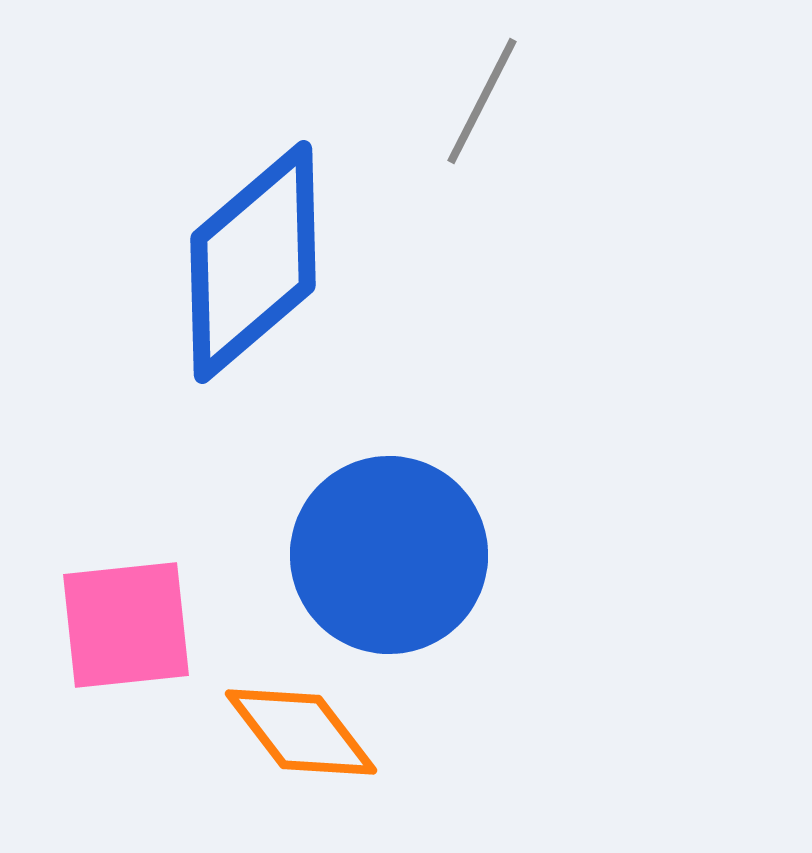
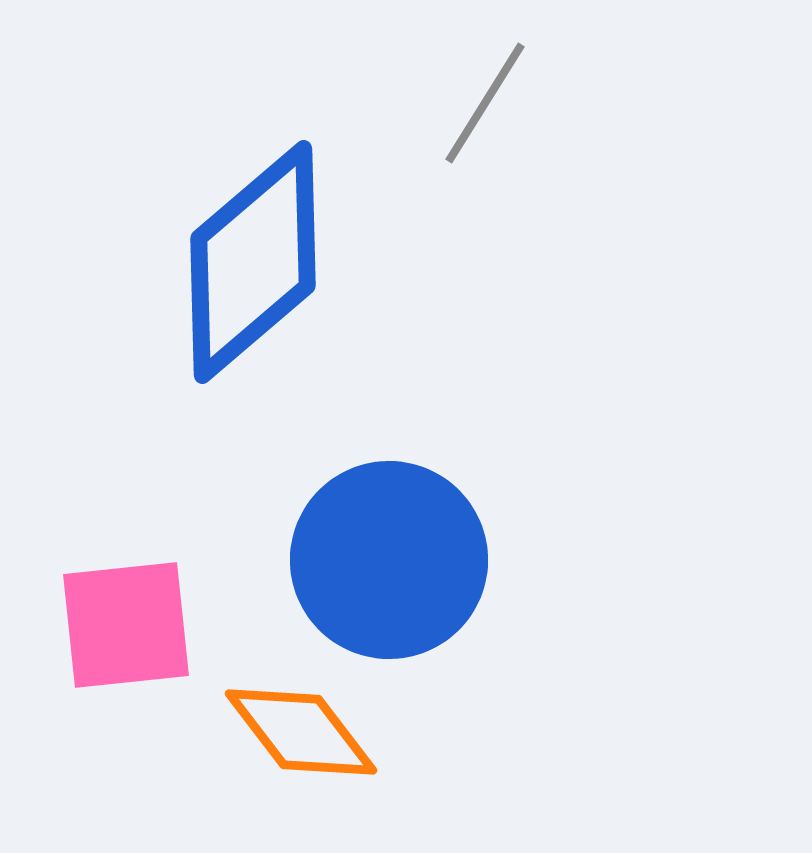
gray line: moved 3 px right, 2 px down; rotated 5 degrees clockwise
blue circle: moved 5 px down
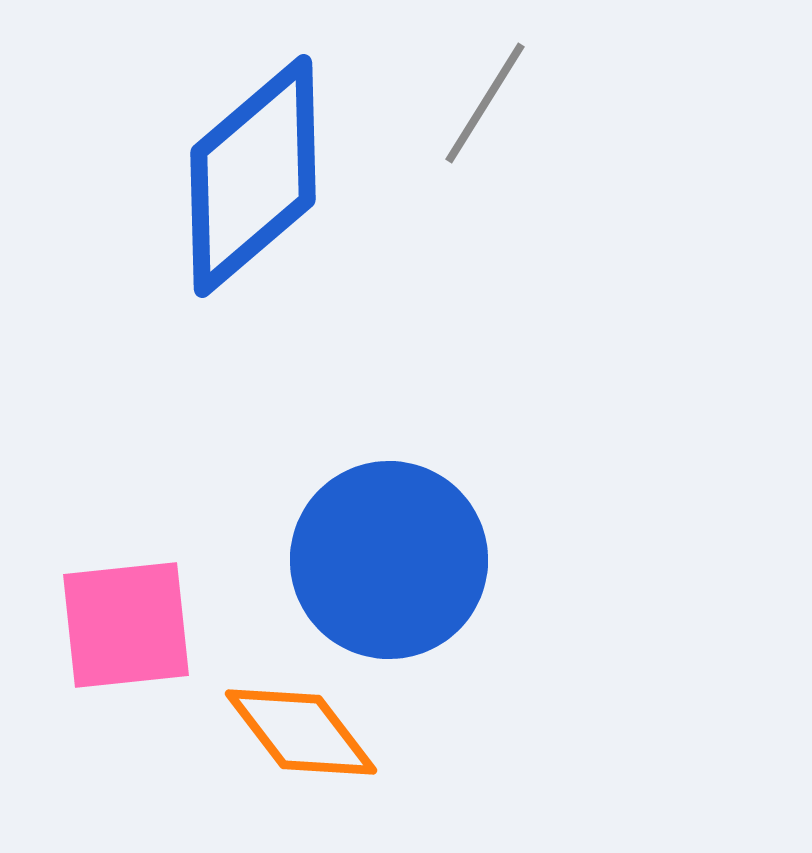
blue diamond: moved 86 px up
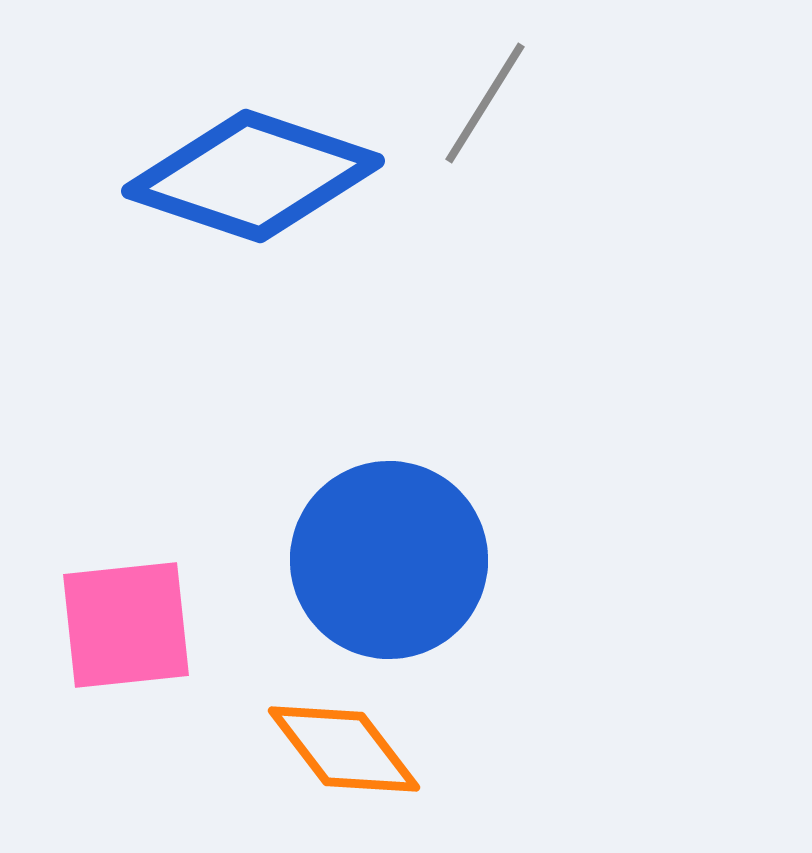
blue diamond: rotated 59 degrees clockwise
orange diamond: moved 43 px right, 17 px down
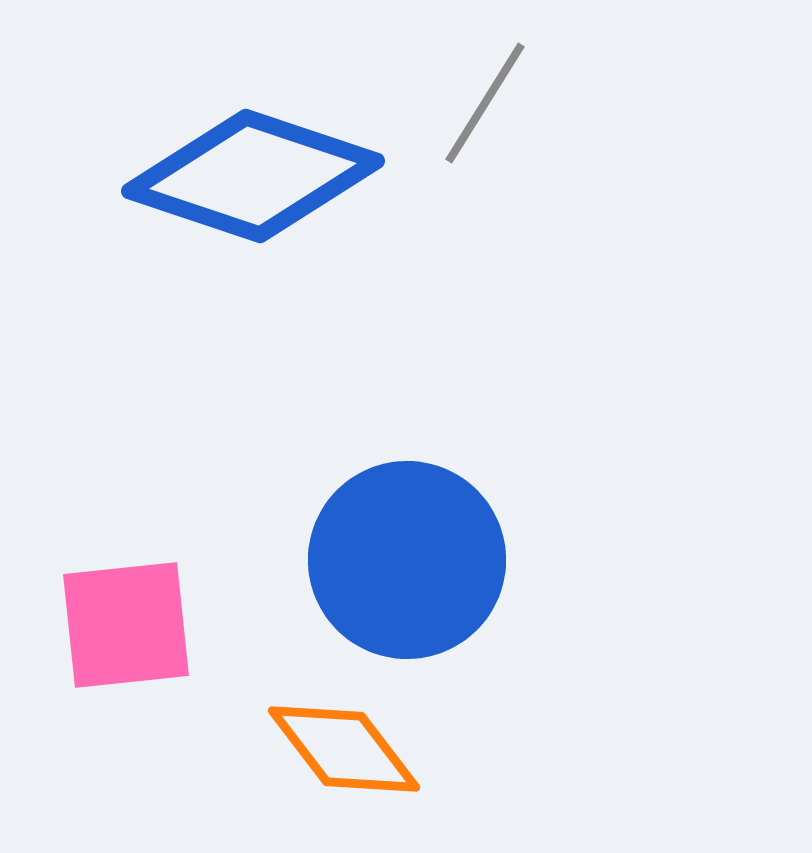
blue circle: moved 18 px right
